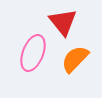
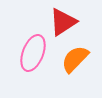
red triangle: rotated 36 degrees clockwise
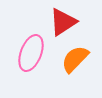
pink ellipse: moved 2 px left
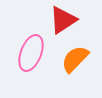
red triangle: moved 2 px up
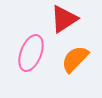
red triangle: moved 1 px right, 1 px up
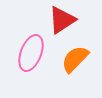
red triangle: moved 2 px left, 1 px down
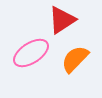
pink ellipse: rotated 36 degrees clockwise
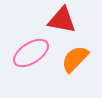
red triangle: rotated 44 degrees clockwise
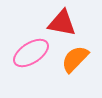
red triangle: moved 3 px down
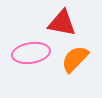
pink ellipse: rotated 24 degrees clockwise
